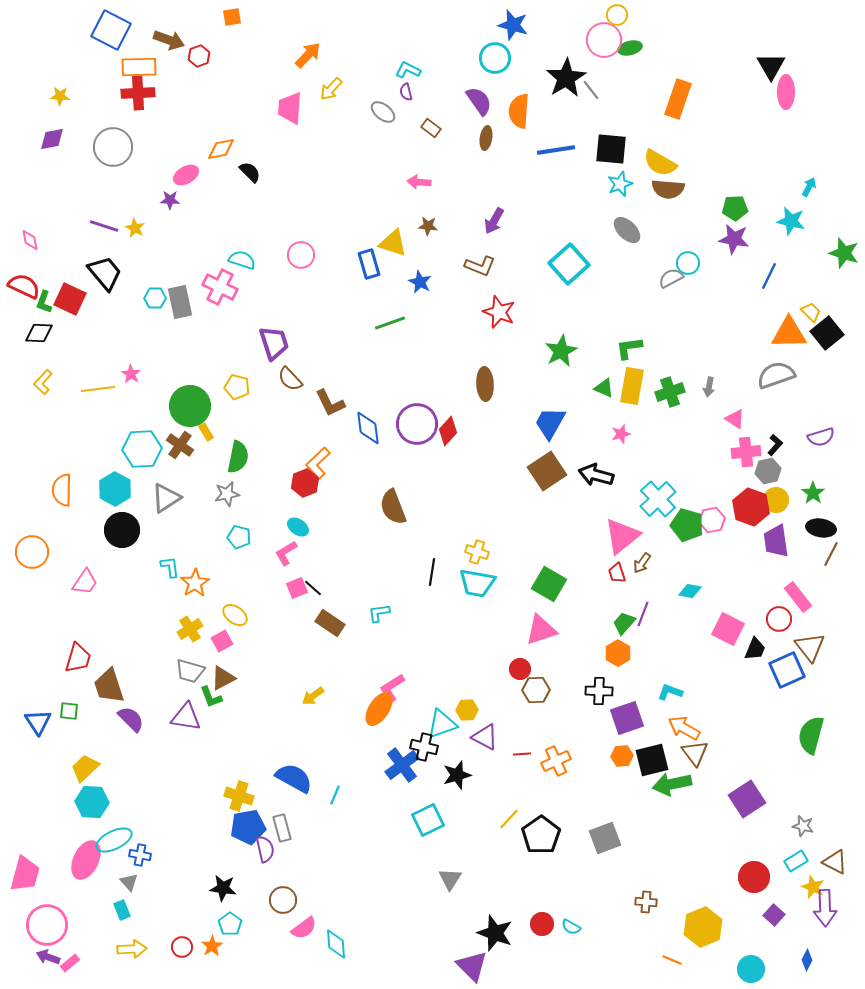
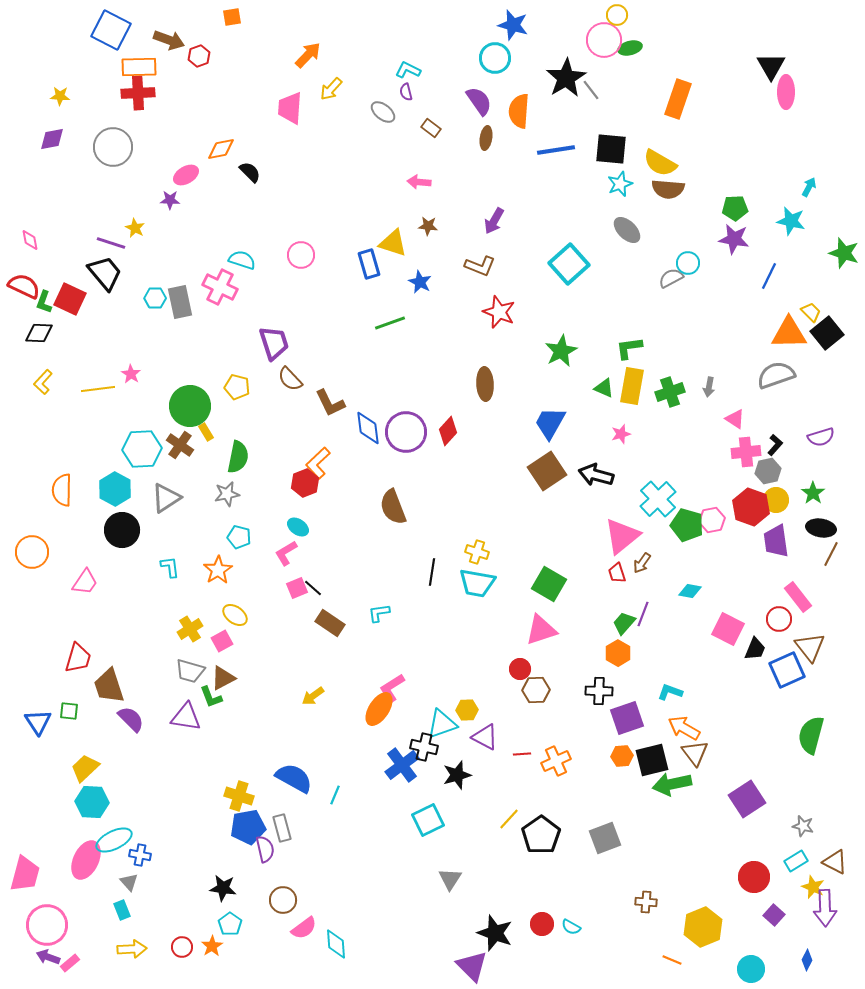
purple line at (104, 226): moved 7 px right, 17 px down
purple circle at (417, 424): moved 11 px left, 8 px down
orange star at (195, 583): moved 23 px right, 13 px up
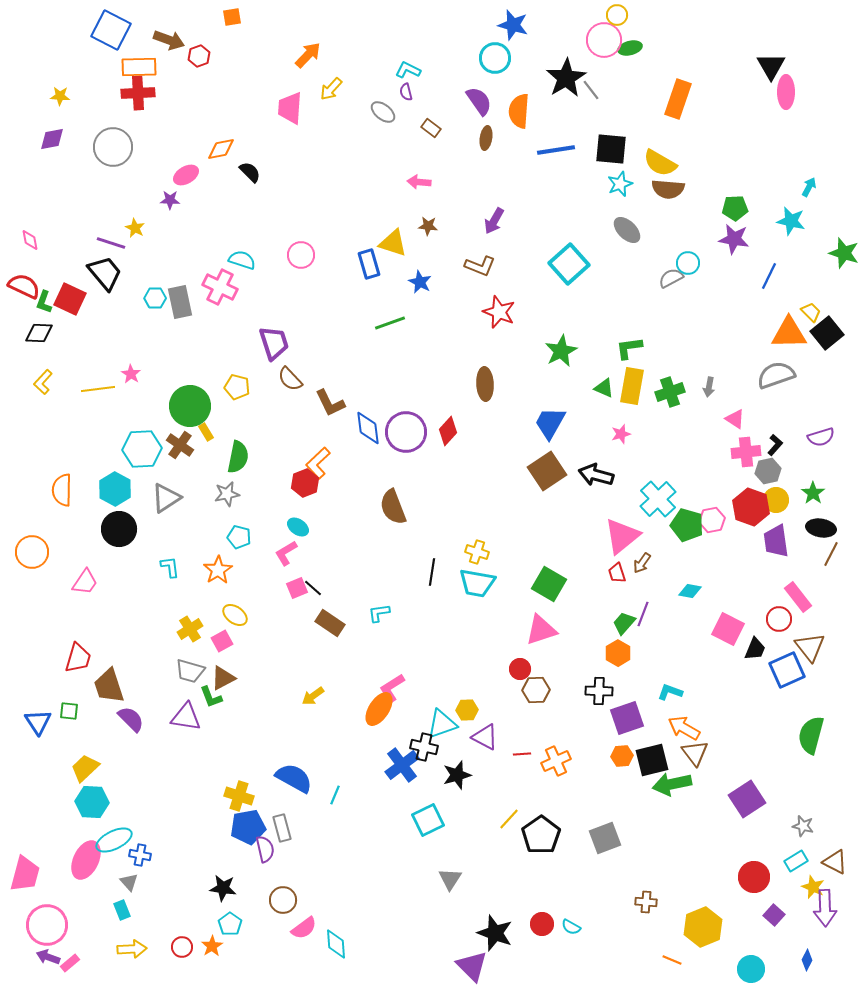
black circle at (122, 530): moved 3 px left, 1 px up
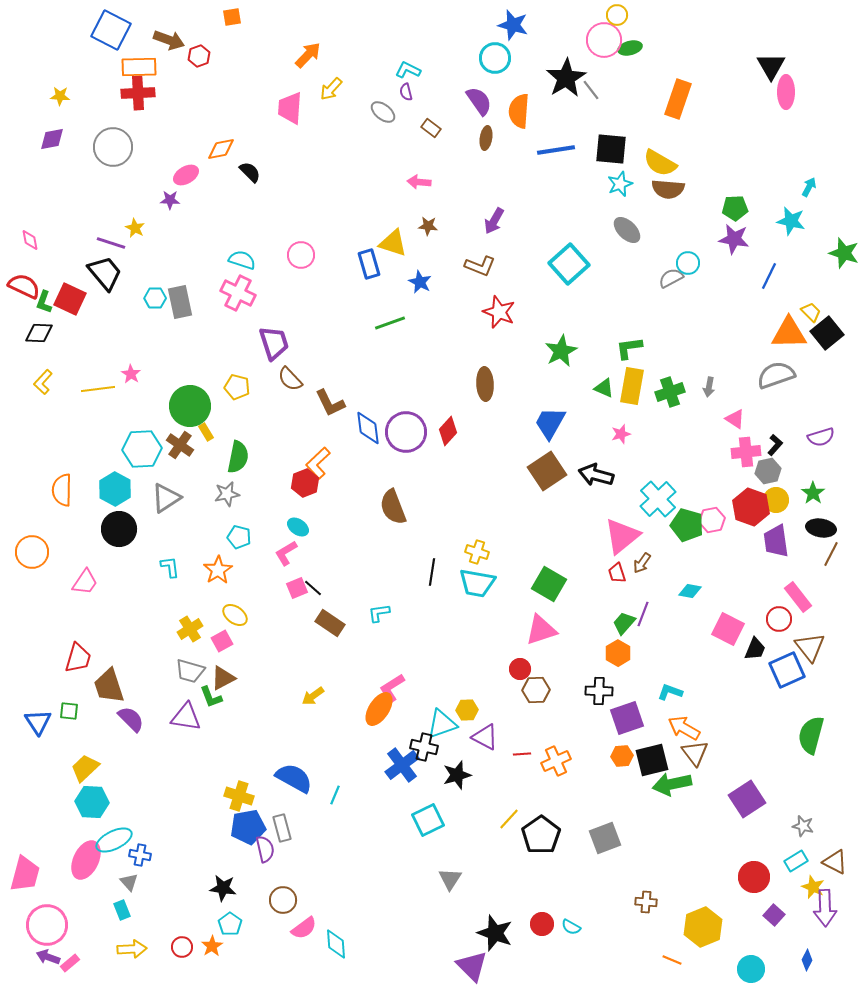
pink cross at (220, 287): moved 18 px right, 6 px down
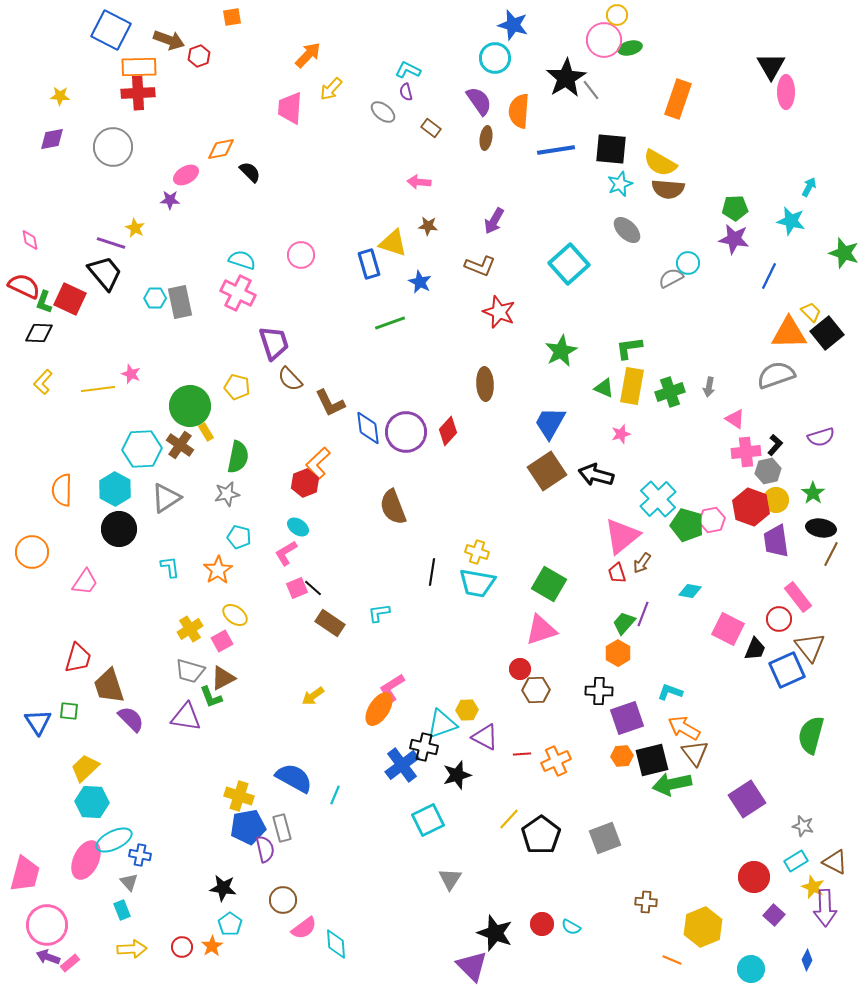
pink star at (131, 374): rotated 12 degrees counterclockwise
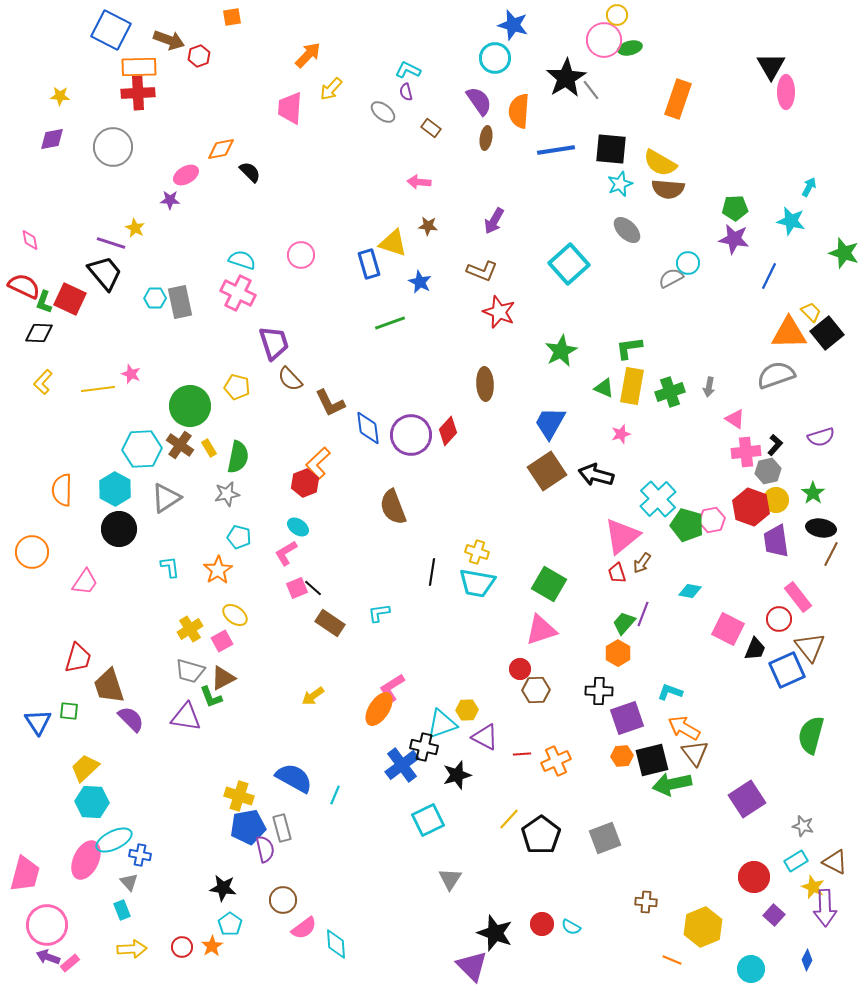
brown L-shape at (480, 266): moved 2 px right, 5 px down
yellow rectangle at (206, 432): moved 3 px right, 16 px down
purple circle at (406, 432): moved 5 px right, 3 px down
